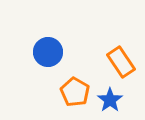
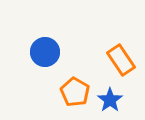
blue circle: moved 3 px left
orange rectangle: moved 2 px up
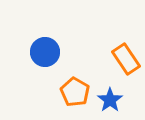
orange rectangle: moved 5 px right, 1 px up
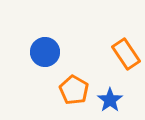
orange rectangle: moved 5 px up
orange pentagon: moved 1 px left, 2 px up
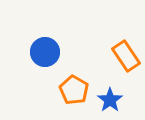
orange rectangle: moved 2 px down
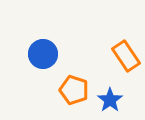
blue circle: moved 2 px left, 2 px down
orange pentagon: rotated 12 degrees counterclockwise
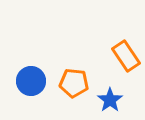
blue circle: moved 12 px left, 27 px down
orange pentagon: moved 7 px up; rotated 12 degrees counterclockwise
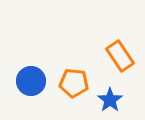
orange rectangle: moved 6 px left
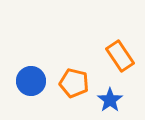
orange pentagon: rotated 8 degrees clockwise
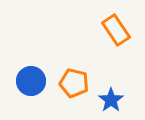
orange rectangle: moved 4 px left, 26 px up
blue star: moved 1 px right
